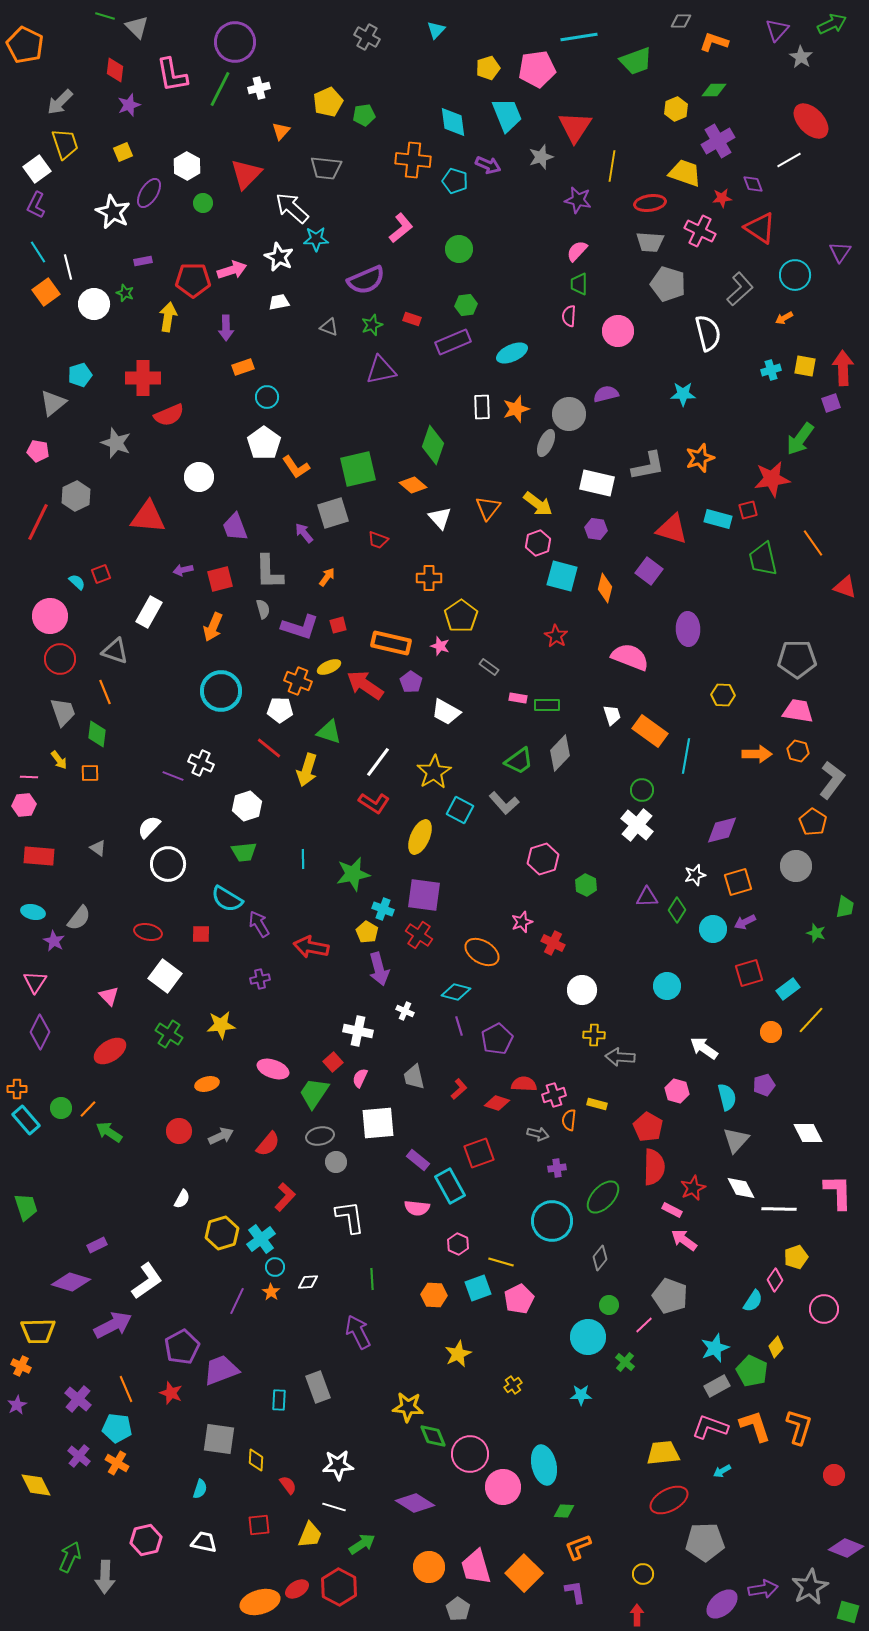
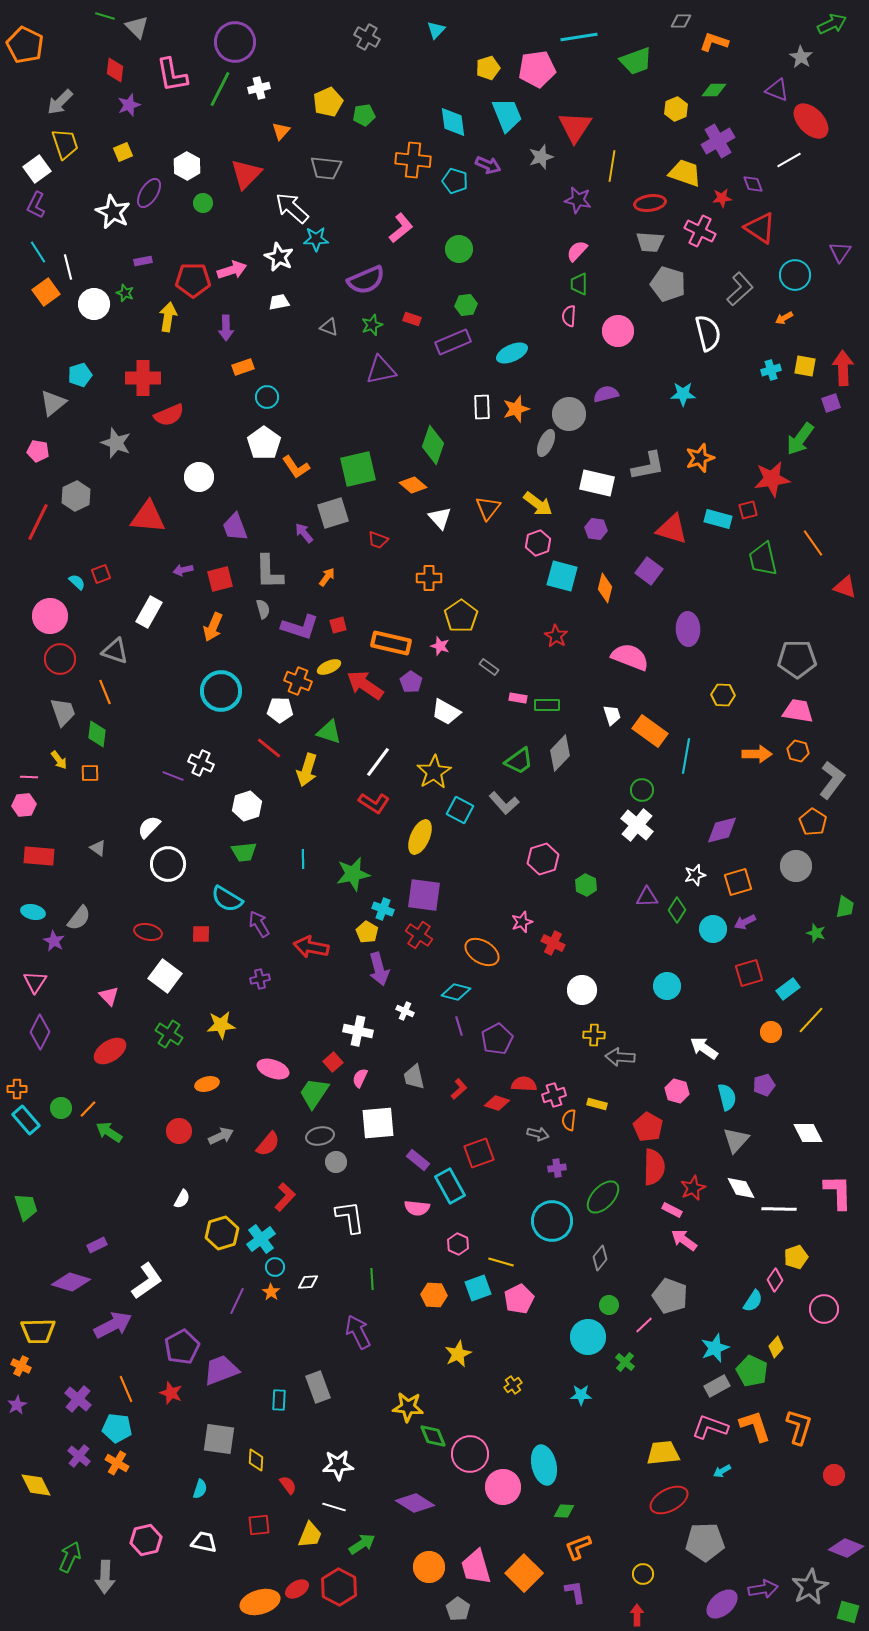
purple triangle at (777, 30): moved 60 px down; rotated 50 degrees counterclockwise
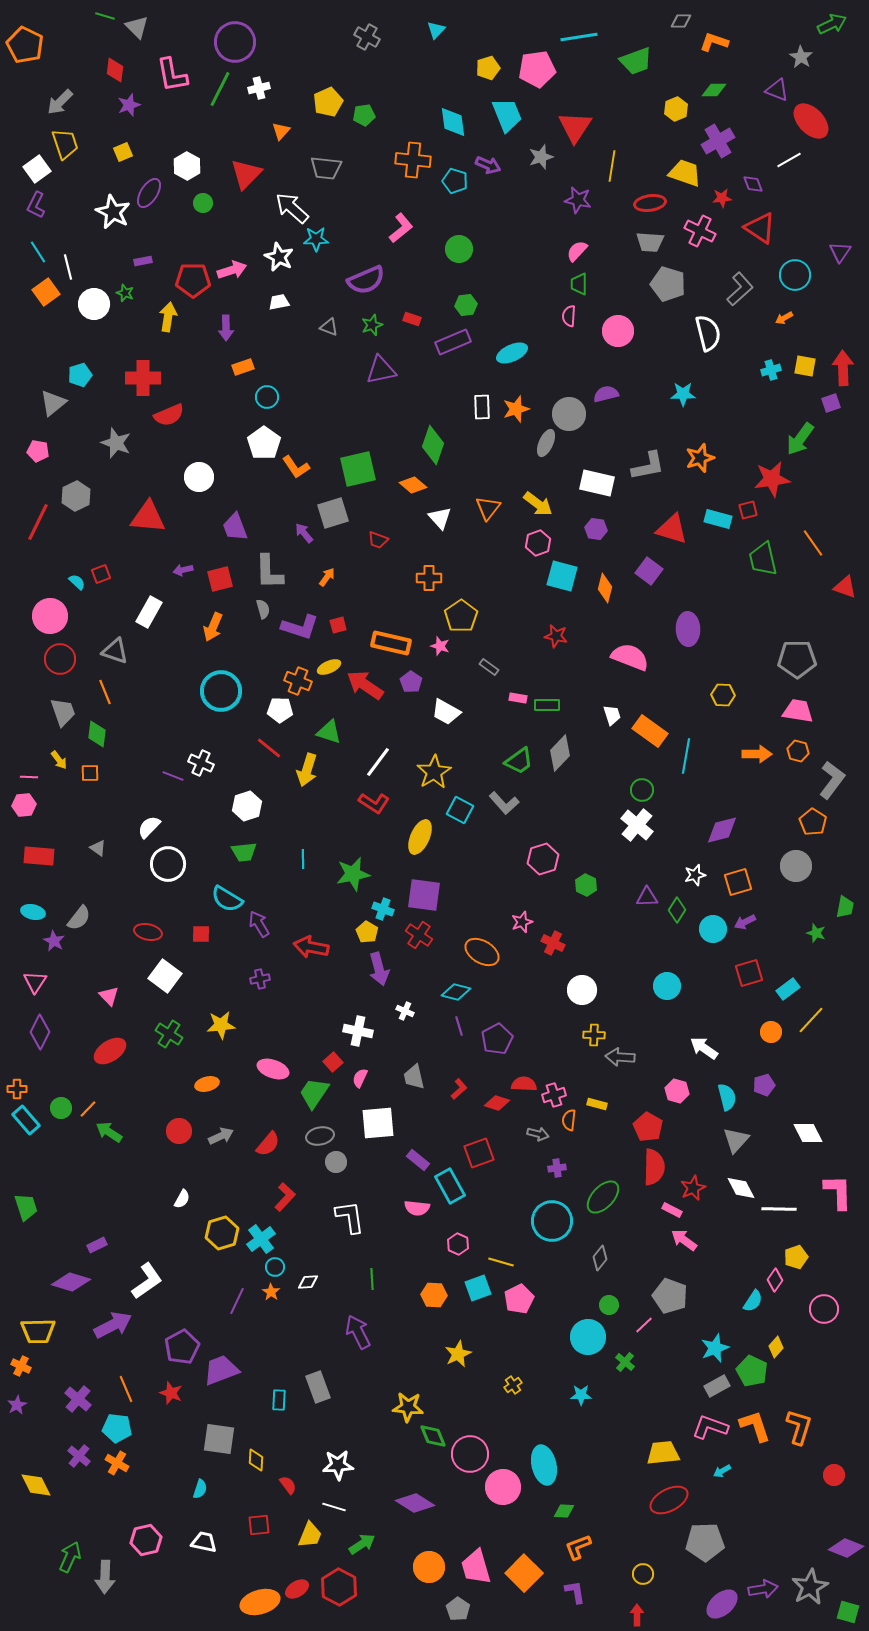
red star at (556, 636): rotated 20 degrees counterclockwise
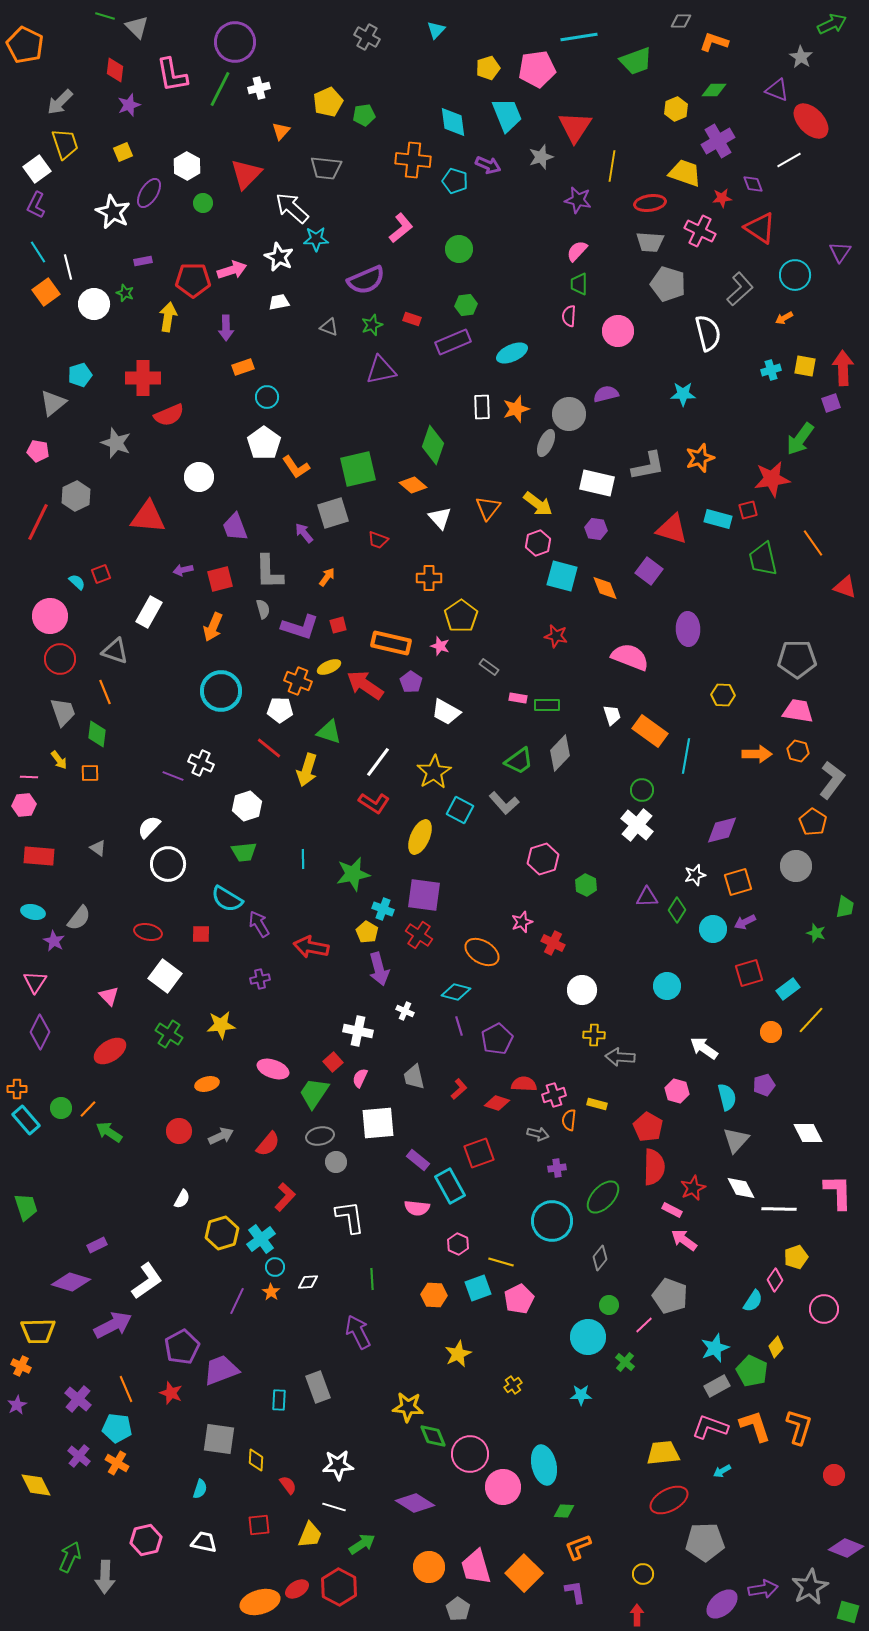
orange diamond at (605, 588): rotated 36 degrees counterclockwise
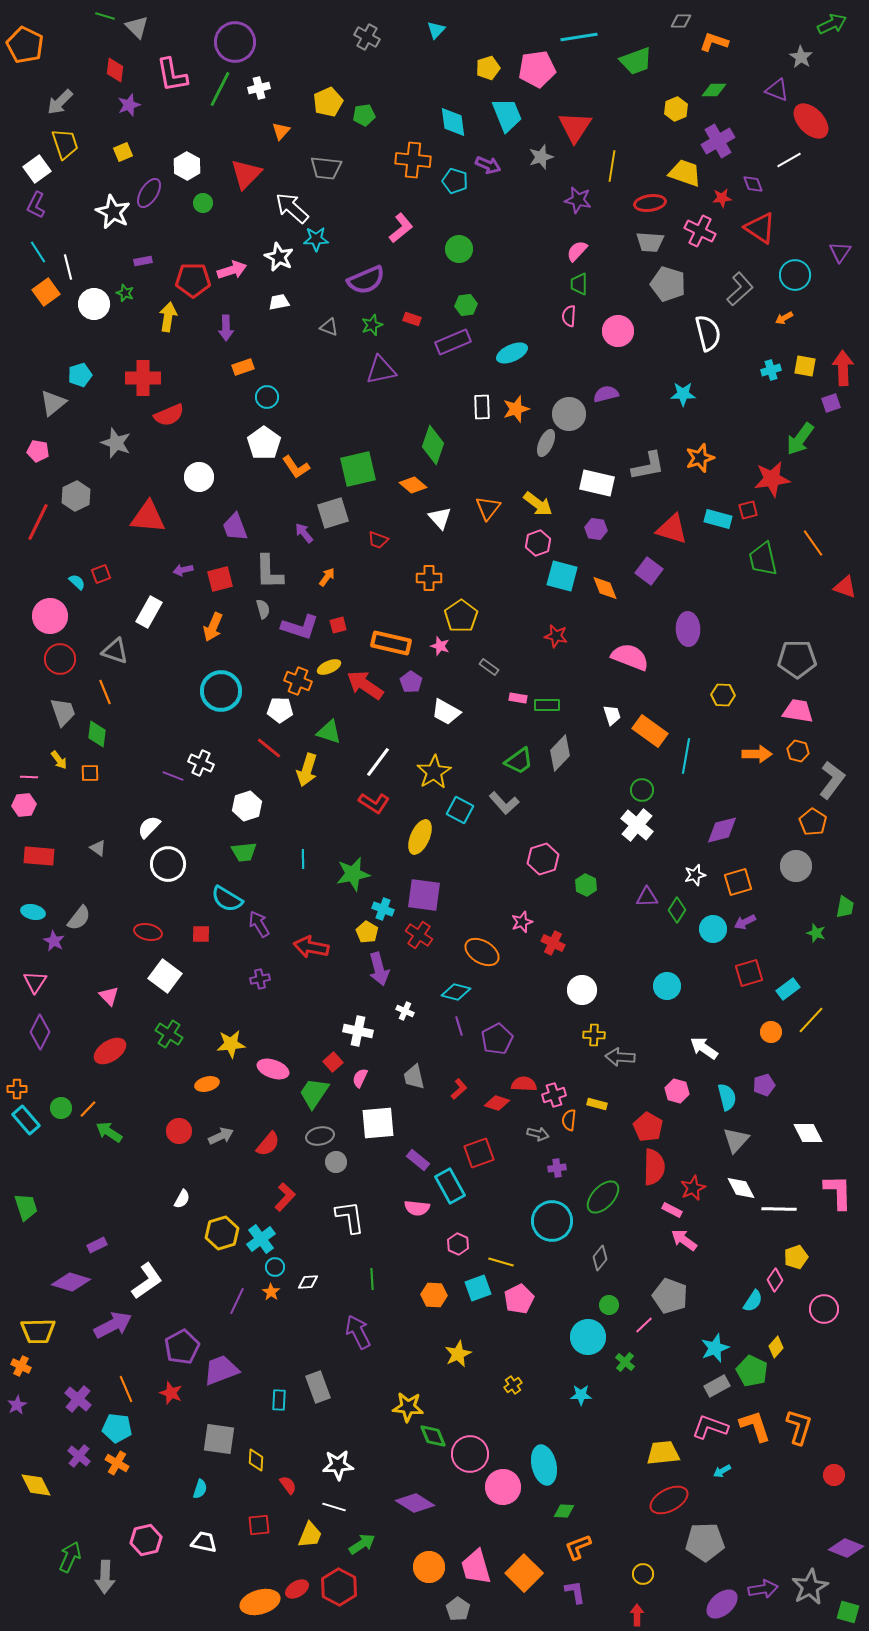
yellow star at (221, 1025): moved 10 px right, 19 px down
